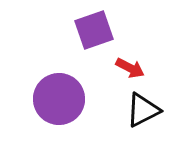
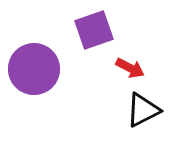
purple circle: moved 25 px left, 30 px up
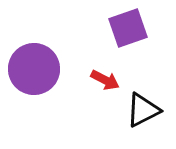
purple square: moved 34 px right, 2 px up
red arrow: moved 25 px left, 12 px down
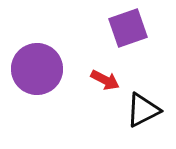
purple circle: moved 3 px right
